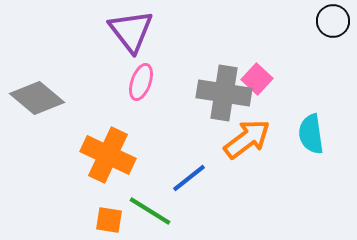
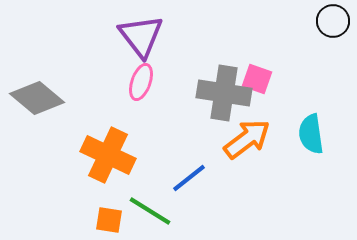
purple triangle: moved 10 px right, 5 px down
pink square: rotated 24 degrees counterclockwise
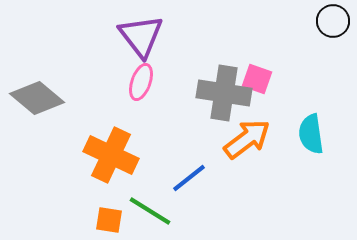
orange cross: moved 3 px right
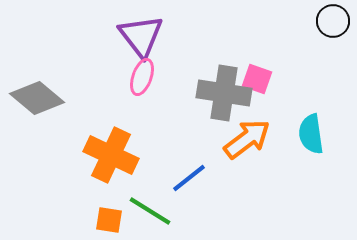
pink ellipse: moved 1 px right, 5 px up
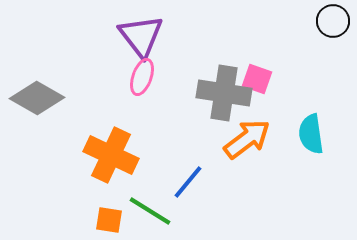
gray diamond: rotated 10 degrees counterclockwise
blue line: moved 1 px left, 4 px down; rotated 12 degrees counterclockwise
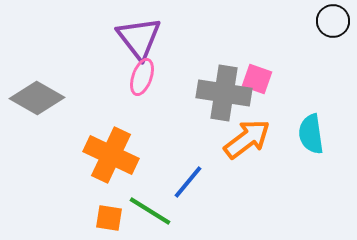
purple triangle: moved 2 px left, 2 px down
orange square: moved 2 px up
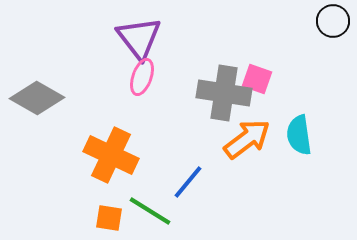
cyan semicircle: moved 12 px left, 1 px down
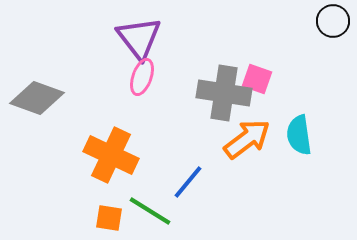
gray diamond: rotated 10 degrees counterclockwise
